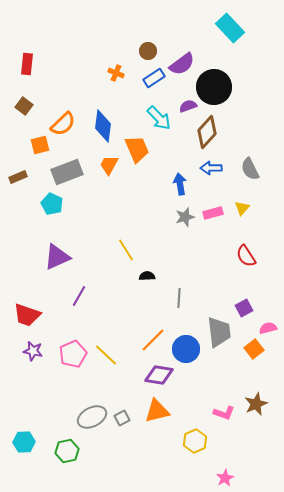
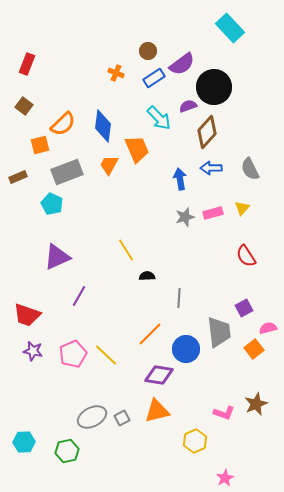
red rectangle at (27, 64): rotated 15 degrees clockwise
blue arrow at (180, 184): moved 5 px up
orange line at (153, 340): moved 3 px left, 6 px up
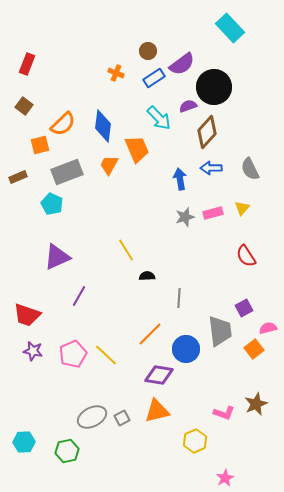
gray trapezoid at (219, 332): moved 1 px right, 1 px up
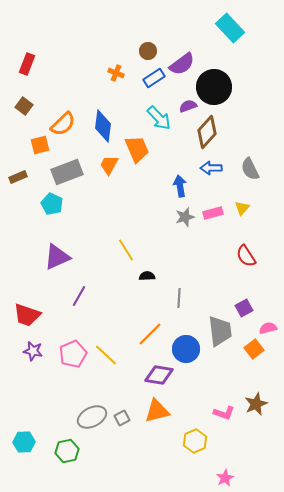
blue arrow at (180, 179): moved 7 px down
